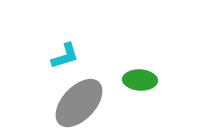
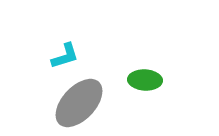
green ellipse: moved 5 px right
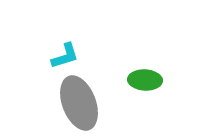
gray ellipse: rotated 64 degrees counterclockwise
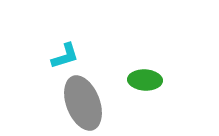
gray ellipse: moved 4 px right
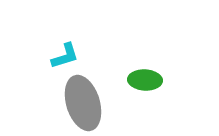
gray ellipse: rotated 4 degrees clockwise
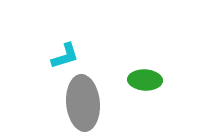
gray ellipse: rotated 12 degrees clockwise
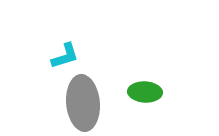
green ellipse: moved 12 px down
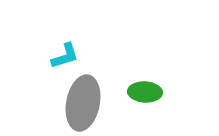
gray ellipse: rotated 16 degrees clockwise
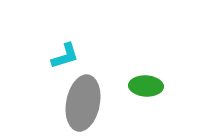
green ellipse: moved 1 px right, 6 px up
